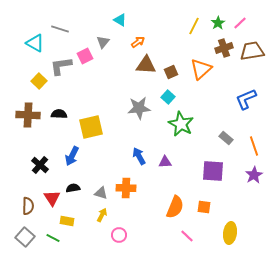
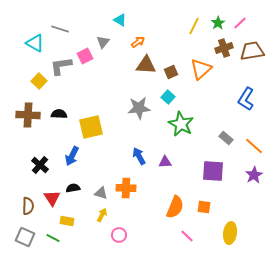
blue L-shape at (246, 99): rotated 35 degrees counterclockwise
orange line at (254, 146): rotated 30 degrees counterclockwise
gray square at (25, 237): rotated 18 degrees counterclockwise
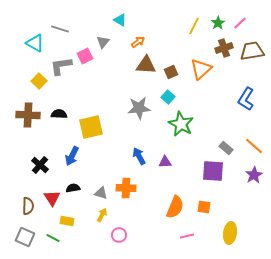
gray rectangle at (226, 138): moved 10 px down
pink line at (187, 236): rotated 56 degrees counterclockwise
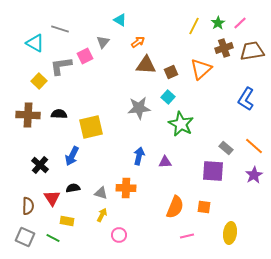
blue arrow at (139, 156): rotated 42 degrees clockwise
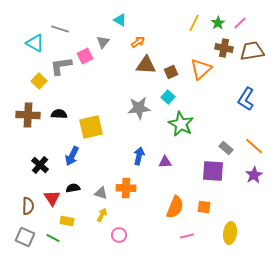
yellow line at (194, 26): moved 3 px up
brown cross at (224, 48): rotated 30 degrees clockwise
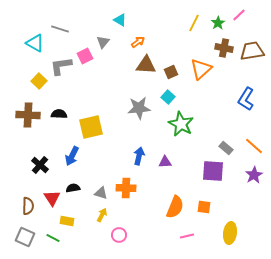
pink line at (240, 23): moved 1 px left, 8 px up
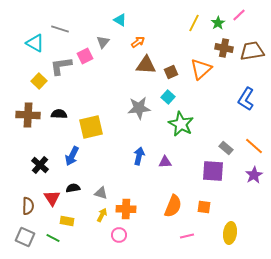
orange cross at (126, 188): moved 21 px down
orange semicircle at (175, 207): moved 2 px left, 1 px up
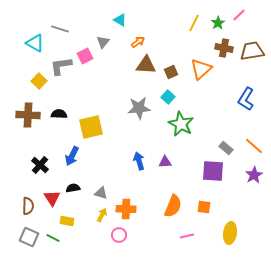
blue arrow at (139, 156): moved 5 px down; rotated 30 degrees counterclockwise
gray square at (25, 237): moved 4 px right
